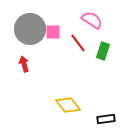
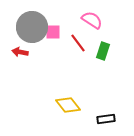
gray circle: moved 2 px right, 2 px up
red arrow: moved 4 px left, 12 px up; rotated 63 degrees counterclockwise
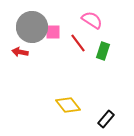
black rectangle: rotated 42 degrees counterclockwise
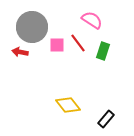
pink square: moved 4 px right, 13 px down
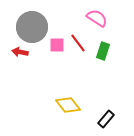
pink semicircle: moved 5 px right, 2 px up
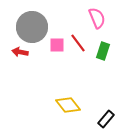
pink semicircle: rotated 35 degrees clockwise
